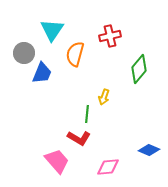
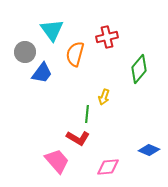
cyan triangle: rotated 10 degrees counterclockwise
red cross: moved 3 px left, 1 px down
gray circle: moved 1 px right, 1 px up
blue trapezoid: rotated 15 degrees clockwise
red L-shape: moved 1 px left
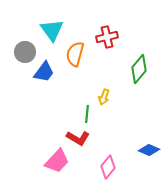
blue trapezoid: moved 2 px right, 1 px up
pink trapezoid: rotated 84 degrees clockwise
pink diamond: rotated 45 degrees counterclockwise
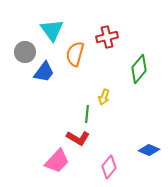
pink diamond: moved 1 px right
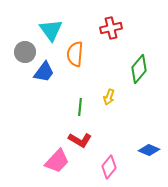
cyan triangle: moved 1 px left
red cross: moved 4 px right, 9 px up
orange semicircle: rotated 10 degrees counterclockwise
yellow arrow: moved 5 px right
green line: moved 7 px left, 7 px up
red L-shape: moved 2 px right, 2 px down
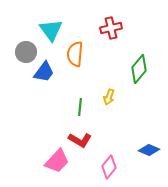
gray circle: moved 1 px right
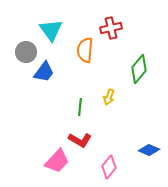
orange semicircle: moved 10 px right, 4 px up
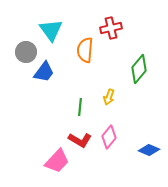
pink diamond: moved 30 px up
